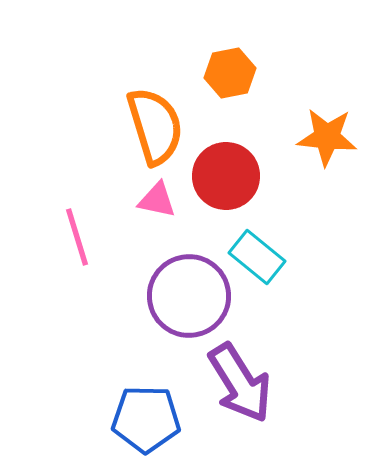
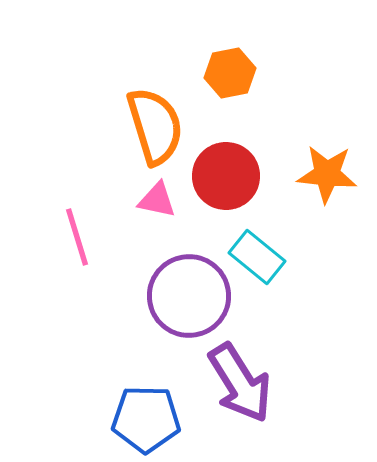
orange star: moved 37 px down
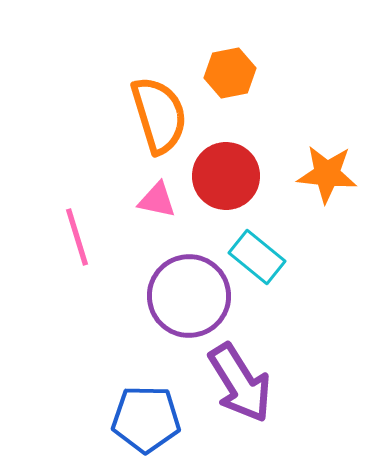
orange semicircle: moved 4 px right, 11 px up
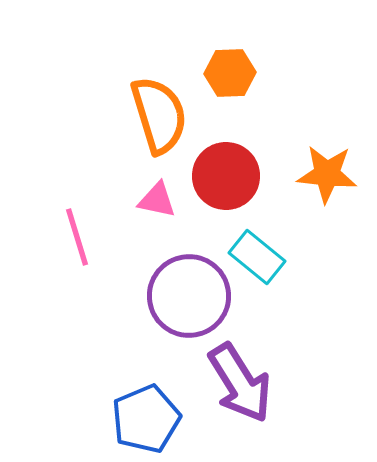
orange hexagon: rotated 9 degrees clockwise
blue pentagon: rotated 24 degrees counterclockwise
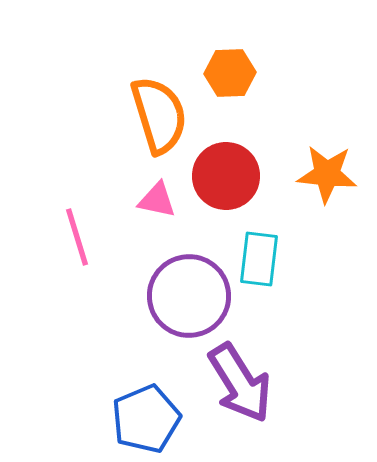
cyan rectangle: moved 2 px right, 2 px down; rotated 58 degrees clockwise
